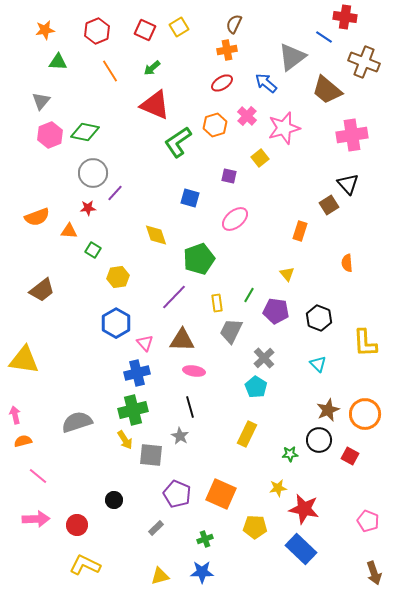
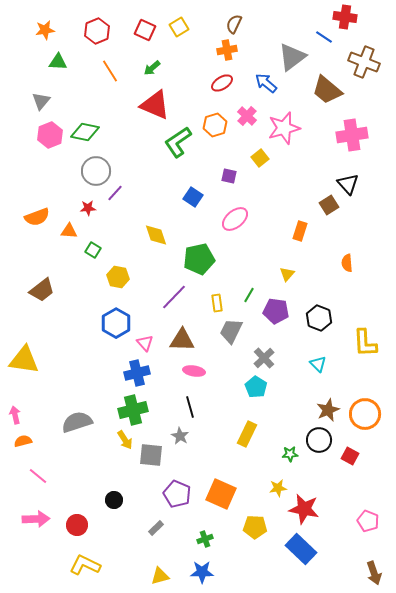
gray circle at (93, 173): moved 3 px right, 2 px up
blue square at (190, 198): moved 3 px right, 1 px up; rotated 18 degrees clockwise
green pentagon at (199, 259): rotated 8 degrees clockwise
yellow triangle at (287, 274): rotated 21 degrees clockwise
yellow hexagon at (118, 277): rotated 20 degrees clockwise
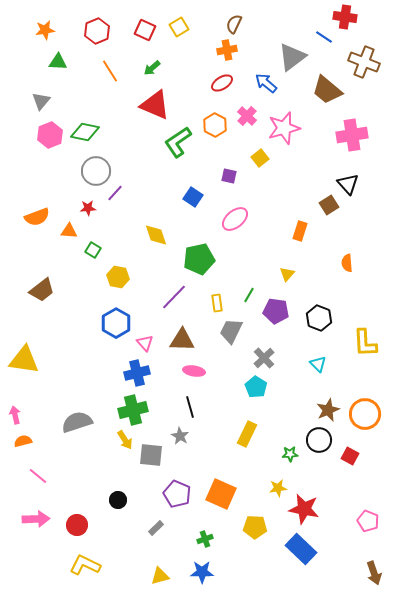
orange hexagon at (215, 125): rotated 15 degrees counterclockwise
black circle at (114, 500): moved 4 px right
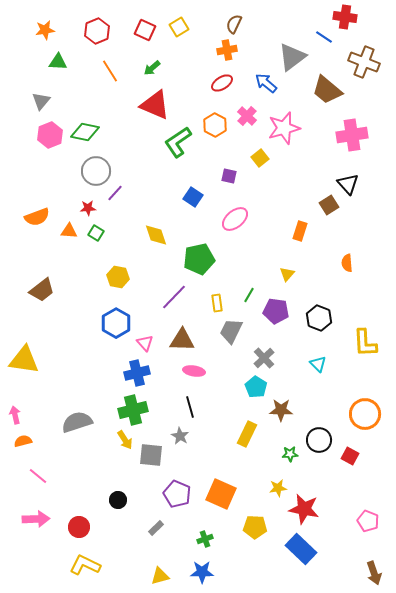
green square at (93, 250): moved 3 px right, 17 px up
brown star at (328, 410): moved 47 px left; rotated 25 degrees clockwise
red circle at (77, 525): moved 2 px right, 2 px down
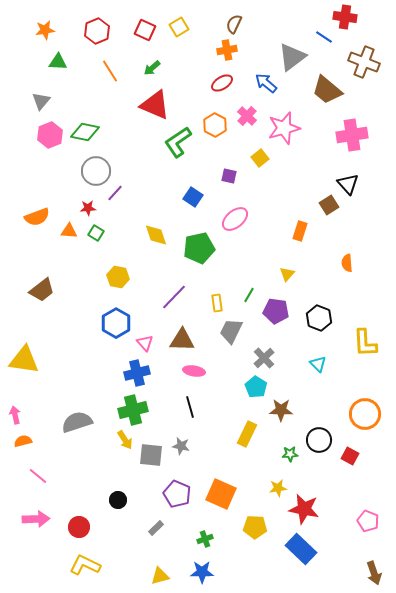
green pentagon at (199, 259): moved 11 px up
gray star at (180, 436): moved 1 px right, 10 px down; rotated 18 degrees counterclockwise
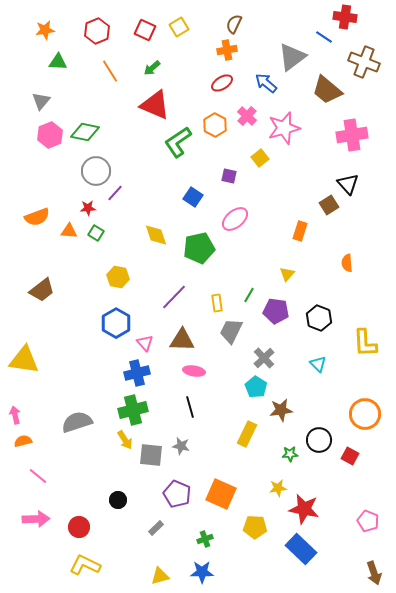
brown star at (281, 410): rotated 10 degrees counterclockwise
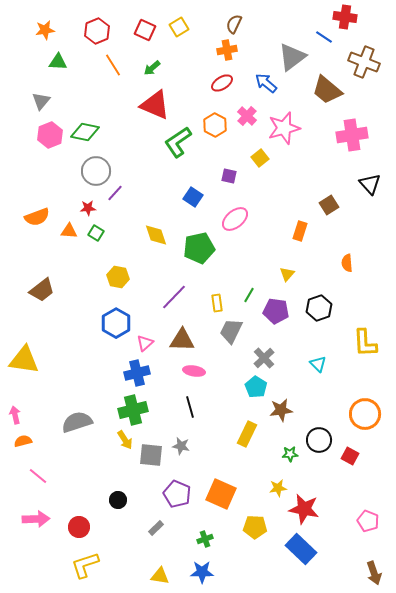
orange line at (110, 71): moved 3 px right, 6 px up
black triangle at (348, 184): moved 22 px right
black hexagon at (319, 318): moved 10 px up; rotated 20 degrees clockwise
pink triangle at (145, 343): rotated 30 degrees clockwise
yellow L-shape at (85, 565): rotated 44 degrees counterclockwise
yellow triangle at (160, 576): rotated 24 degrees clockwise
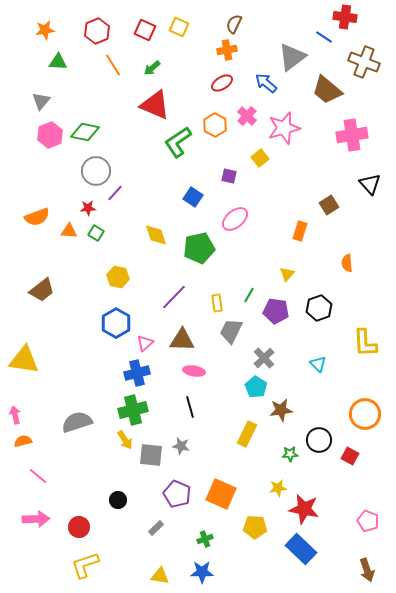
yellow square at (179, 27): rotated 36 degrees counterclockwise
brown arrow at (374, 573): moved 7 px left, 3 px up
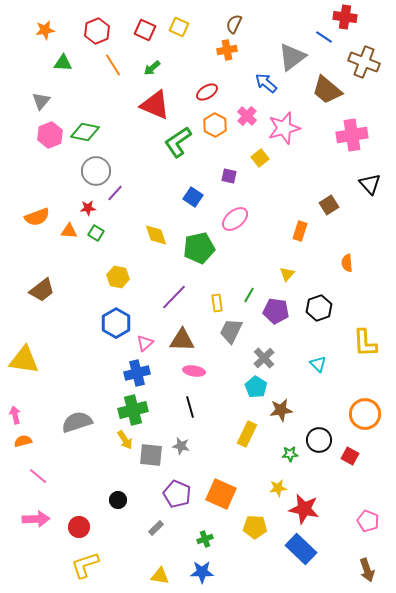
green triangle at (58, 62): moved 5 px right, 1 px down
red ellipse at (222, 83): moved 15 px left, 9 px down
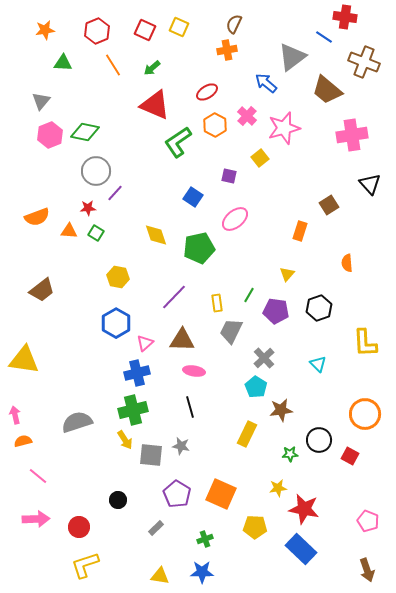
purple pentagon at (177, 494): rotated 8 degrees clockwise
